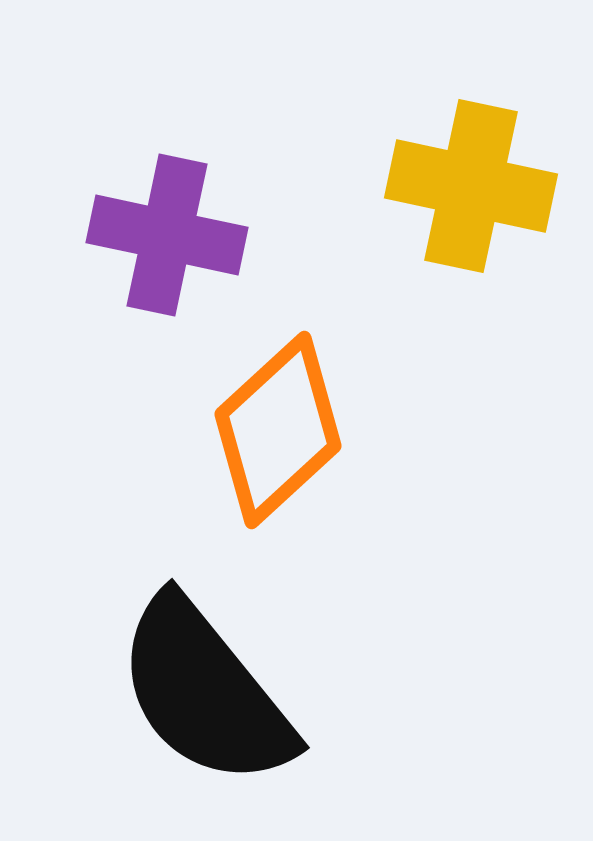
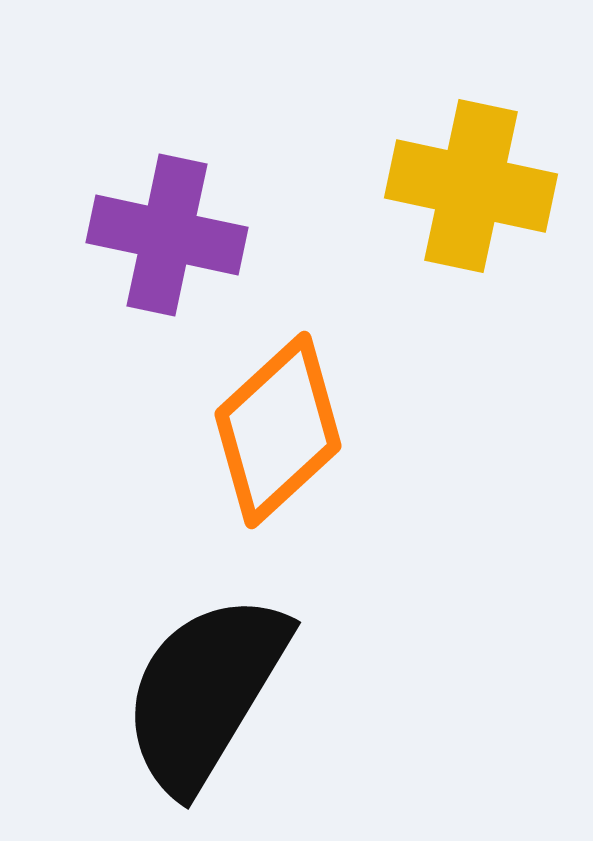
black semicircle: rotated 70 degrees clockwise
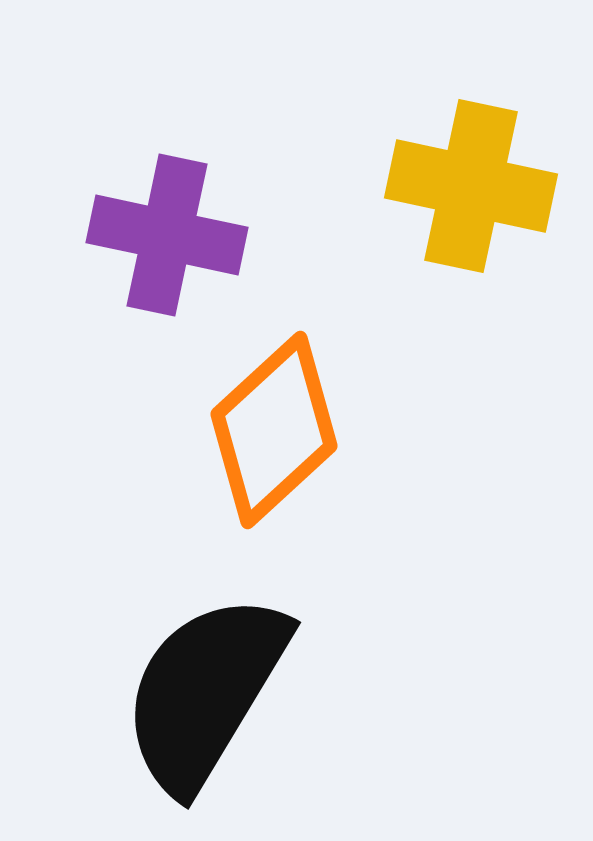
orange diamond: moved 4 px left
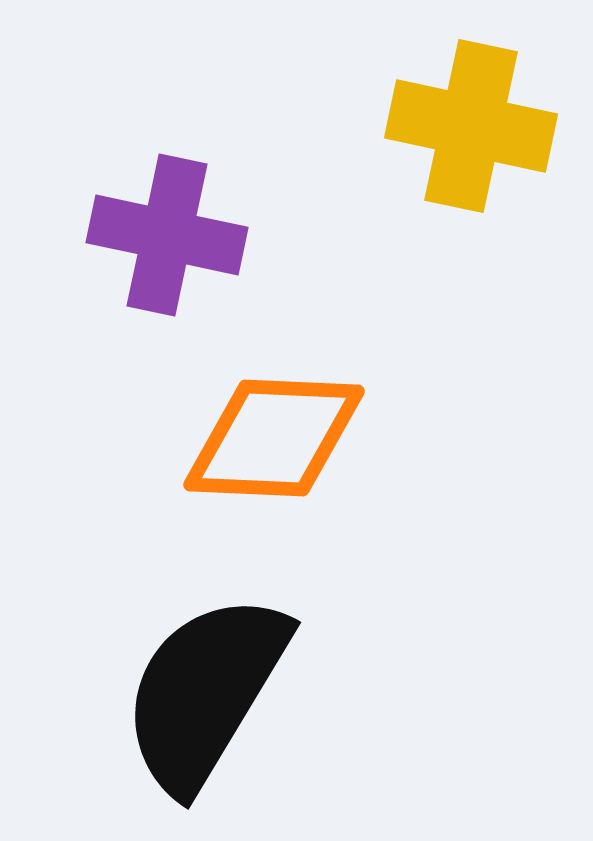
yellow cross: moved 60 px up
orange diamond: moved 8 px down; rotated 45 degrees clockwise
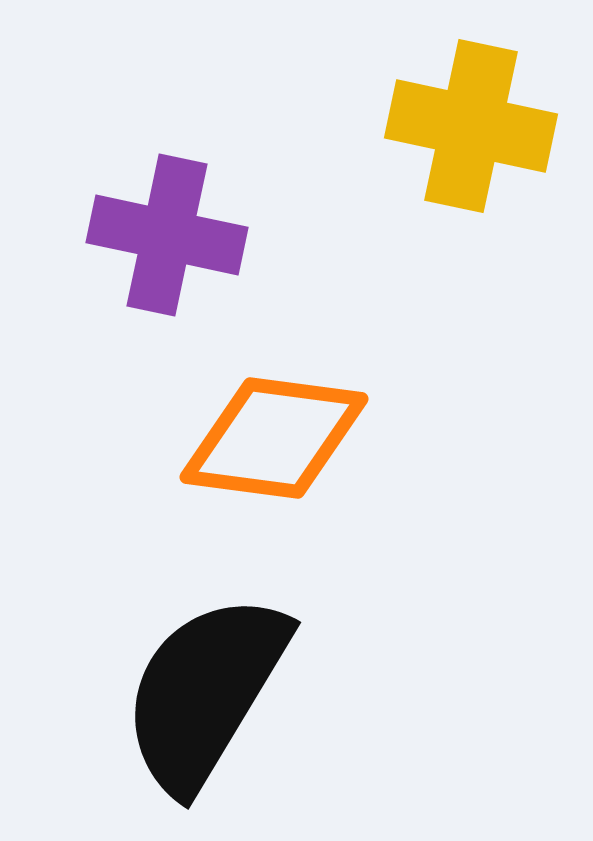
orange diamond: rotated 5 degrees clockwise
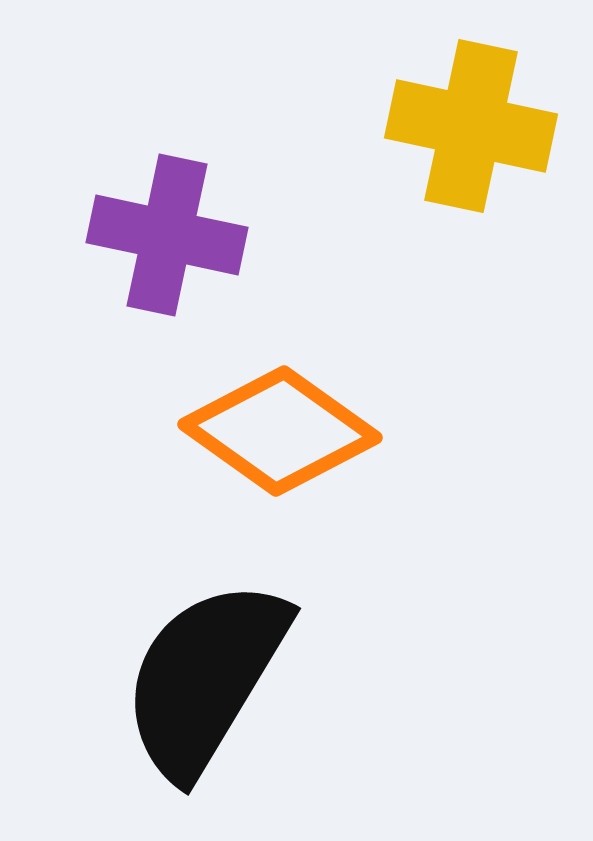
orange diamond: moved 6 px right, 7 px up; rotated 28 degrees clockwise
black semicircle: moved 14 px up
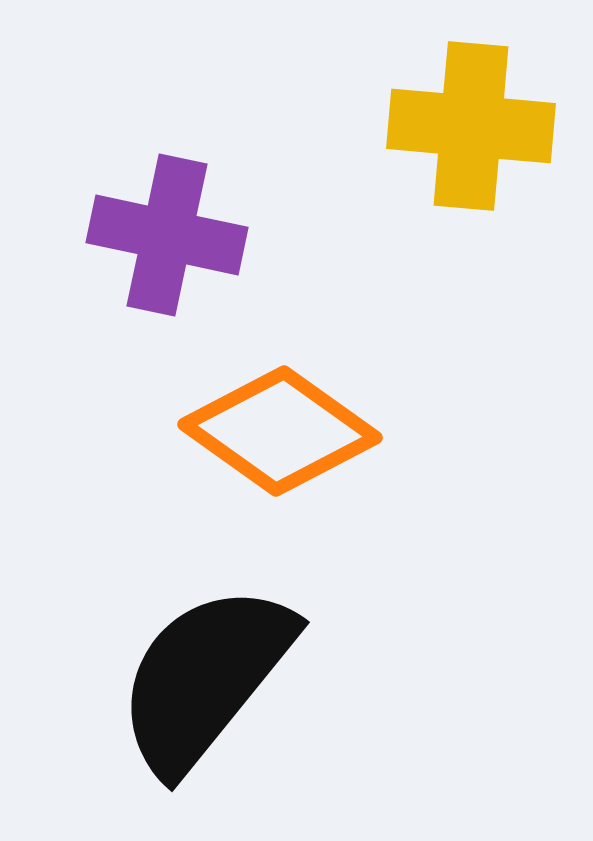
yellow cross: rotated 7 degrees counterclockwise
black semicircle: rotated 8 degrees clockwise
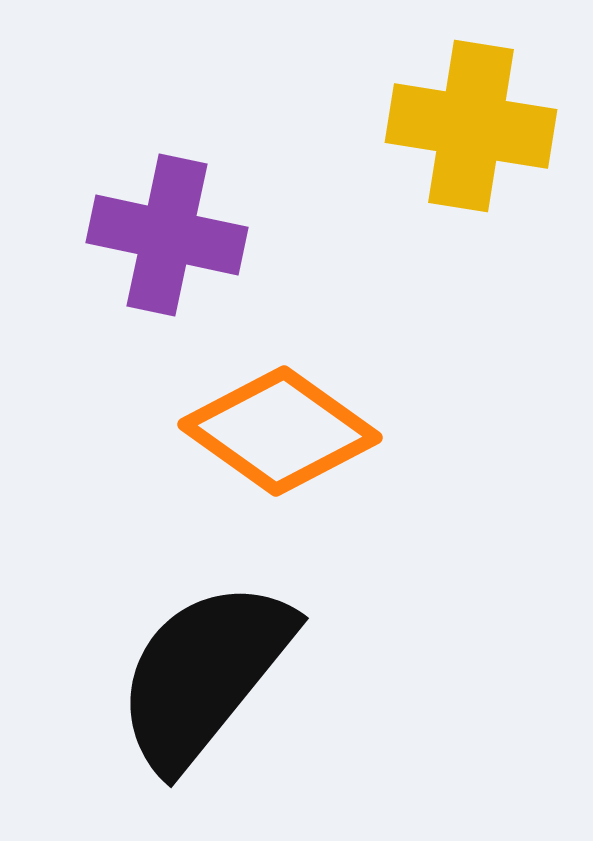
yellow cross: rotated 4 degrees clockwise
black semicircle: moved 1 px left, 4 px up
